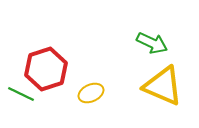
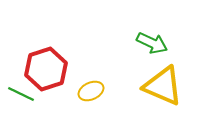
yellow ellipse: moved 2 px up
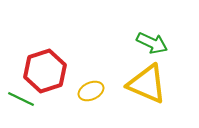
red hexagon: moved 1 px left, 2 px down
yellow triangle: moved 16 px left, 2 px up
green line: moved 5 px down
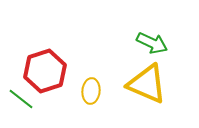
yellow ellipse: rotated 60 degrees counterclockwise
green line: rotated 12 degrees clockwise
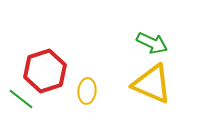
yellow triangle: moved 5 px right
yellow ellipse: moved 4 px left
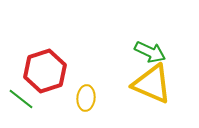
green arrow: moved 2 px left, 9 px down
yellow ellipse: moved 1 px left, 7 px down
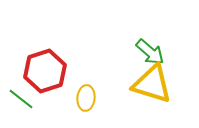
green arrow: rotated 16 degrees clockwise
yellow triangle: rotated 6 degrees counterclockwise
